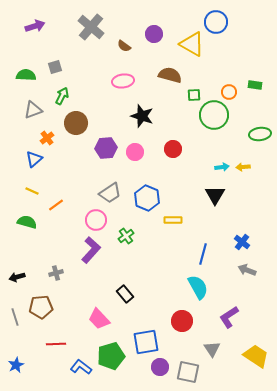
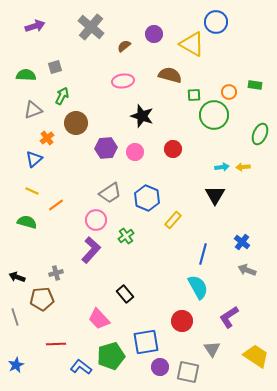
brown semicircle at (124, 46): rotated 104 degrees clockwise
green ellipse at (260, 134): rotated 60 degrees counterclockwise
yellow rectangle at (173, 220): rotated 48 degrees counterclockwise
black arrow at (17, 277): rotated 35 degrees clockwise
brown pentagon at (41, 307): moved 1 px right, 8 px up
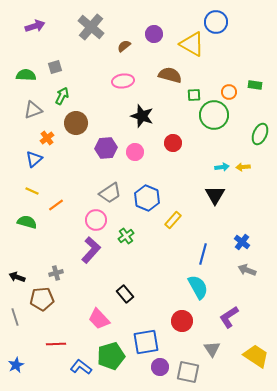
red circle at (173, 149): moved 6 px up
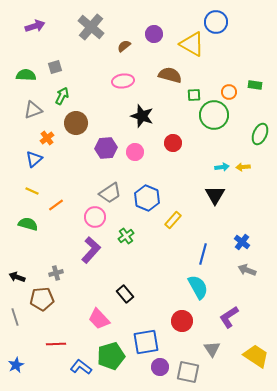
pink circle at (96, 220): moved 1 px left, 3 px up
green semicircle at (27, 222): moved 1 px right, 2 px down
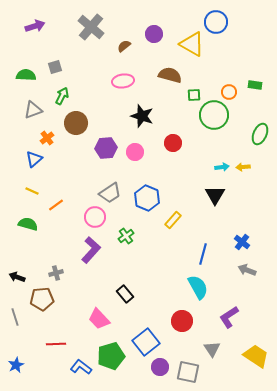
blue square at (146, 342): rotated 28 degrees counterclockwise
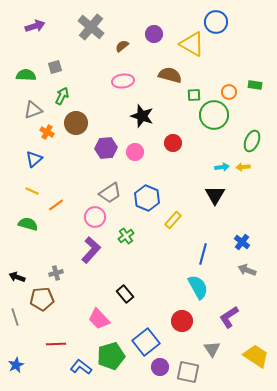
brown semicircle at (124, 46): moved 2 px left
green ellipse at (260, 134): moved 8 px left, 7 px down
orange cross at (47, 138): moved 6 px up; rotated 24 degrees counterclockwise
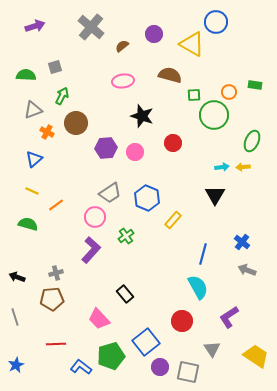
brown pentagon at (42, 299): moved 10 px right
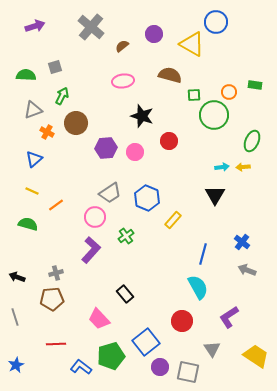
red circle at (173, 143): moved 4 px left, 2 px up
